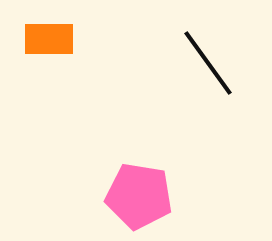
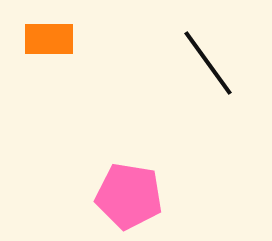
pink pentagon: moved 10 px left
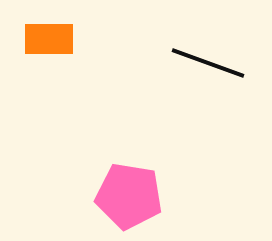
black line: rotated 34 degrees counterclockwise
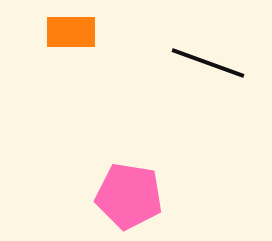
orange rectangle: moved 22 px right, 7 px up
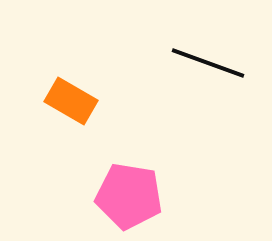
orange rectangle: moved 69 px down; rotated 30 degrees clockwise
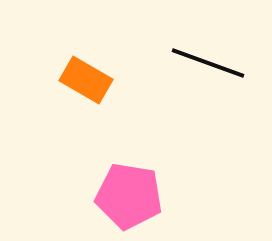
orange rectangle: moved 15 px right, 21 px up
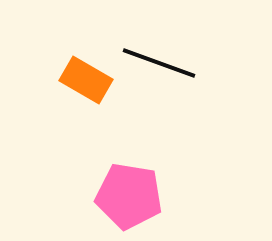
black line: moved 49 px left
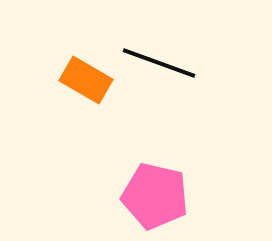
pink pentagon: moved 26 px right; rotated 4 degrees clockwise
